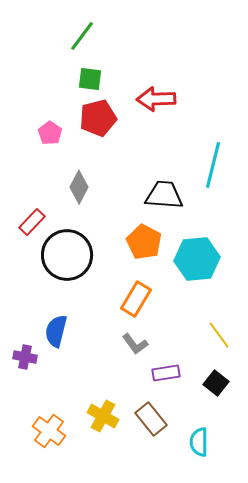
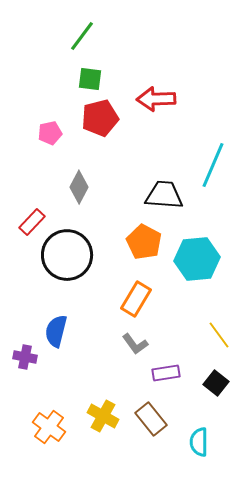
red pentagon: moved 2 px right
pink pentagon: rotated 25 degrees clockwise
cyan line: rotated 9 degrees clockwise
orange cross: moved 4 px up
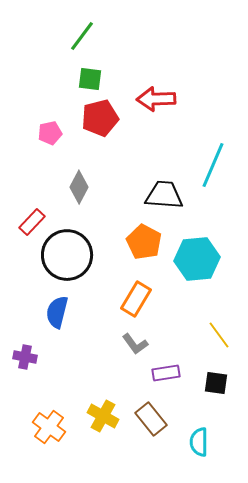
blue semicircle: moved 1 px right, 19 px up
black square: rotated 30 degrees counterclockwise
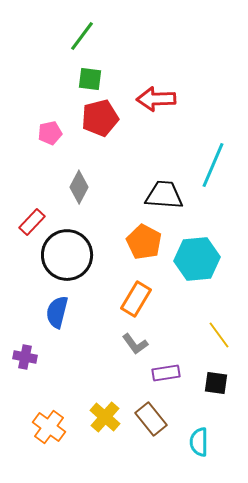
yellow cross: moved 2 px right, 1 px down; rotated 12 degrees clockwise
